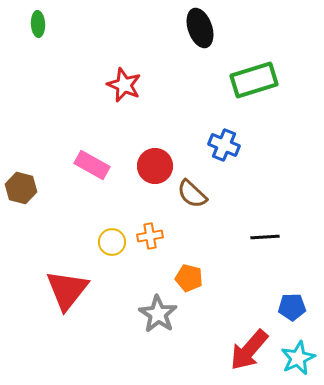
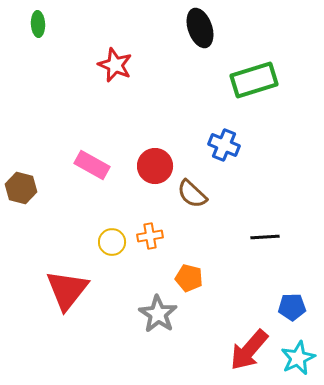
red star: moved 9 px left, 20 px up
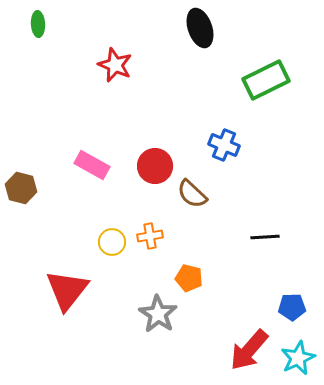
green rectangle: moved 12 px right; rotated 9 degrees counterclockwise
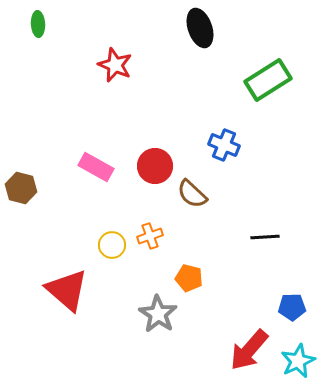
green rectangle: moved 2 px right; rotated 6 degrees counterclockwise
pink rectangle: moved 4 px right, 2 px down
orange cross: rotated 10 degrees counterclockwise
yellow circle: moved 3 px down
red triangle: rotated 27 degrees counterclockwise
cyan star: moved 3 px down
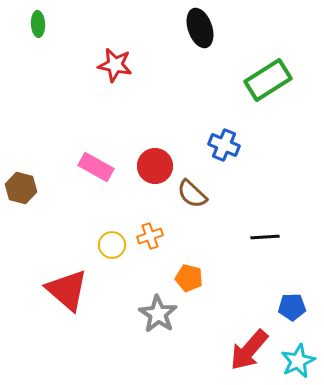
red star: rotated 12 degrees counterclockwise
